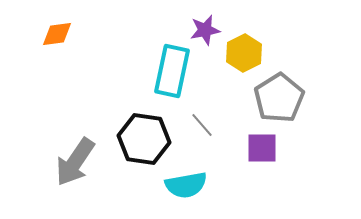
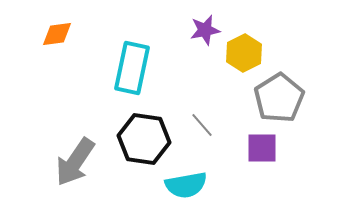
cyan rectangle: moved 40 px left, 3 px up
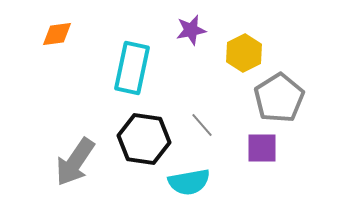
purple star: moved 14 px left
cyan semicircle: moved 3 px right, 3 px up
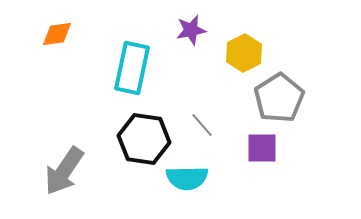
gray arrow: moved 11 px left, 9 px down
cyan semicircle: moved 2 px left, 4 px up; rotated 9 degrees clockwise
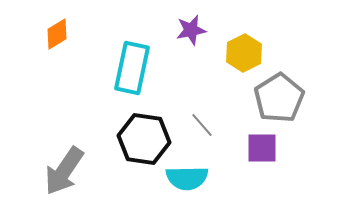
orange diamond: rotated 24 degrees counterclockwise
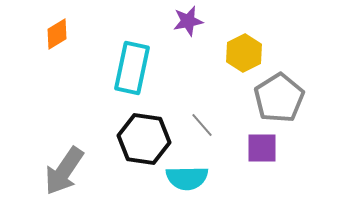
purple star: moved 3 px left, 9 px up
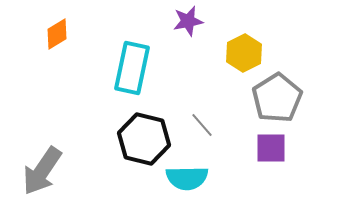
gray pentagon: moved 2 px left
black hexagon: rotated 6 degrees clockwise
purple square: moved 9 px right
gray arrow: moved 22 px left
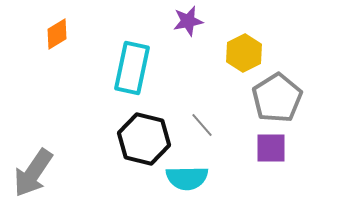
gray arrow: moved 9 px left, 2 px down
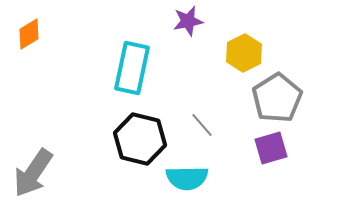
orange diamond: moved 28 px left
black hexagon: moved 4 px left
purple square: rotated 16 degrees counterclockwise
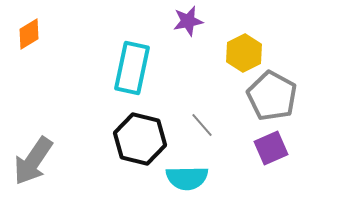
gray pentagon: moved 5 px left, 2 px up; rotated 12 degrees counterclockwise
purple square: rotated 8 degrees counterclockwise
gray arrow: moved 12 px up
